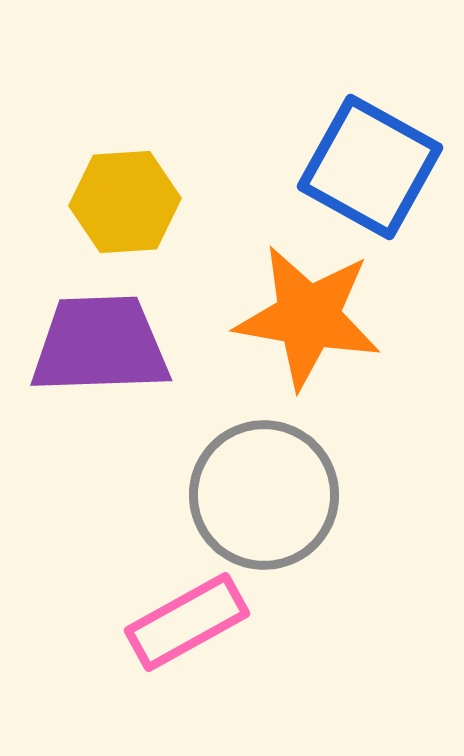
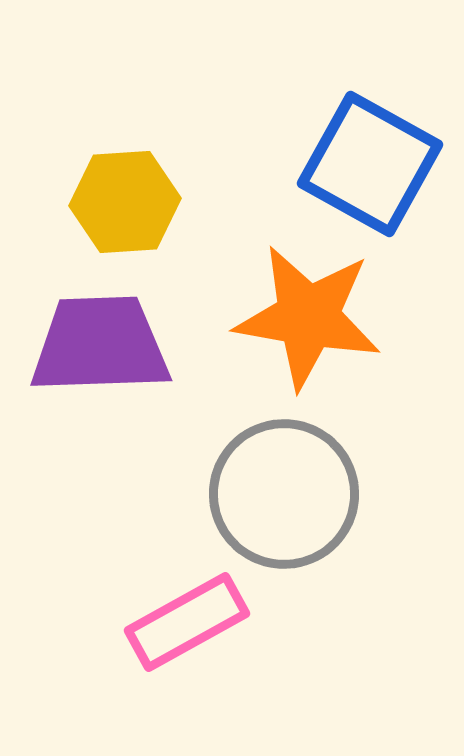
blue square: moved 3 px up
gray circle: moved 20 px right, 1 px up
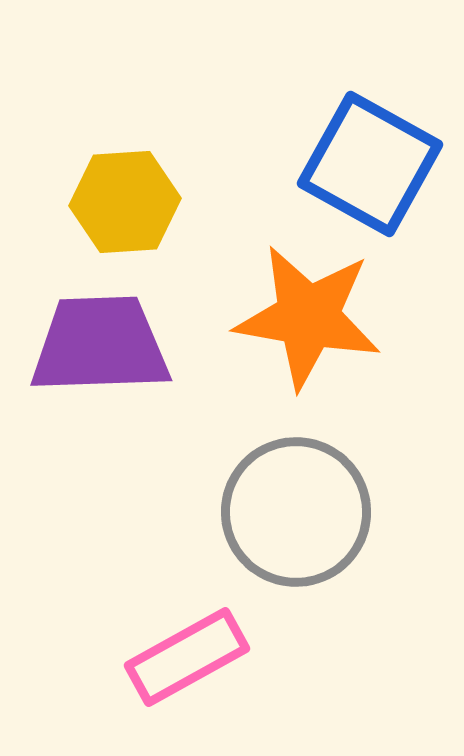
gray circle: moved 12 px right, 18 px down
pink rectangle: moved 35 px down
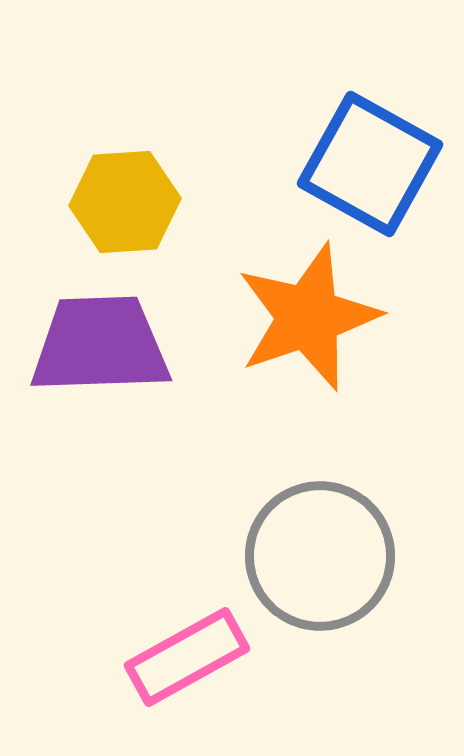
orange star: rotated 29 degrees counterclockwise
gray circle: moved 24 px right, 44 px down
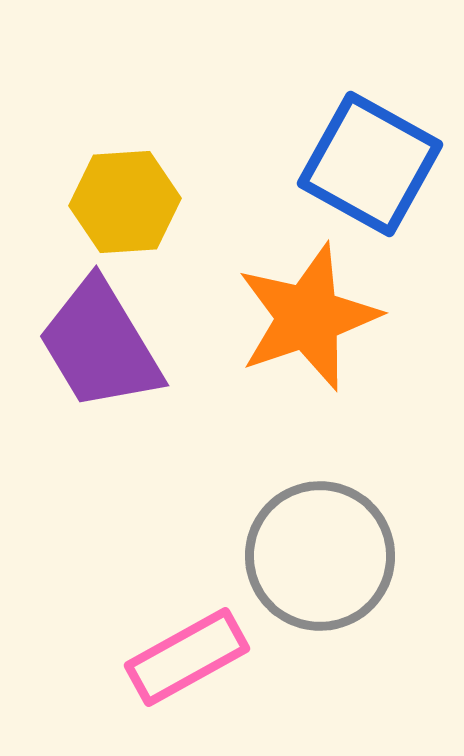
purple trapezoid: rotated 119 degrees counterclockwise
